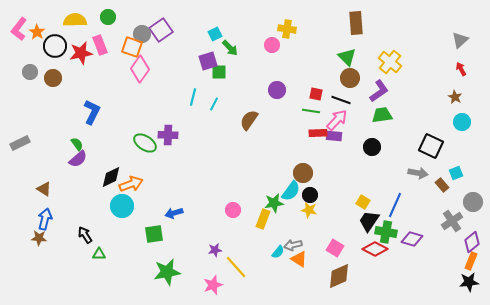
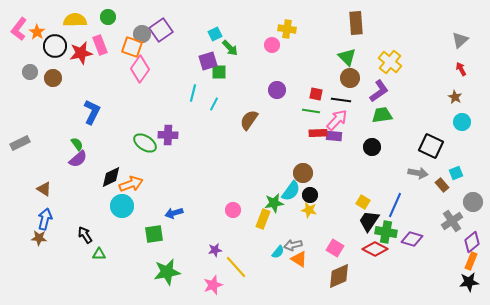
cyan line at (193, 97): moved 4 px up
black line at (341, 100): rotated 12 degrees counterclockwise
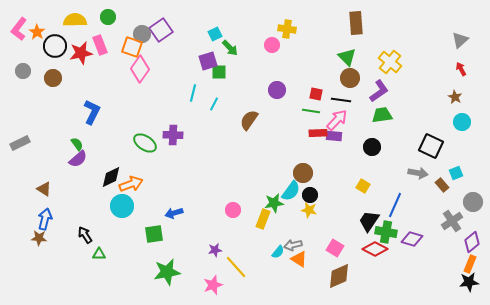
gray circle at (30, 72): moved 7 px left, 1 px up
purple cross at (168, 135): moved 5 px right
yellow square at (363, 202): moved 16 px up
orange rectangle at (471, 261): moved 1 px left, 3 px down
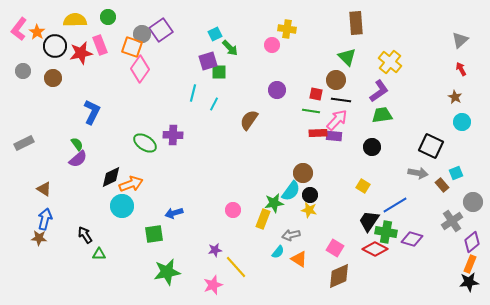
brown circle at (350, 78): moved 14 px left, 2 px down
gray rectangle at (20, 143): moved 4 px right
blue line at (395, 205): rotated 35 degrees clockwise
gray arrow at (293, 245): moved 2 px left, 10 px up
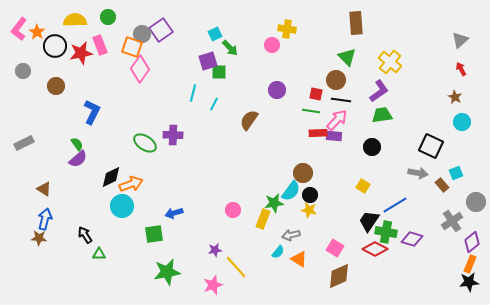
brown circle at (53, 78): moved 3 px right, 8 px down
gray circle at (473, 202): moved 3 px right
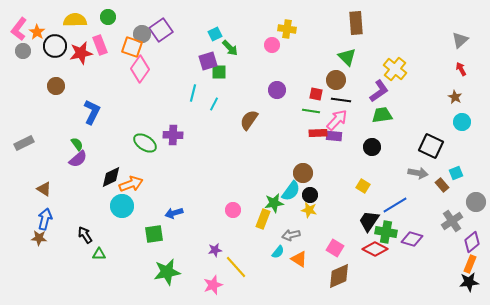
yellow cross at (390, 62): moved 5 px right, 7 px down
gray circle at (23, 71): moved 20 px up
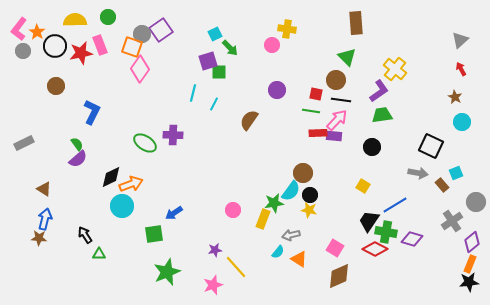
blue arrow at (174, 213): rotated 18 degrees counterclockwise
green star at (167, 272): rotated 12 degrees counterclockwise
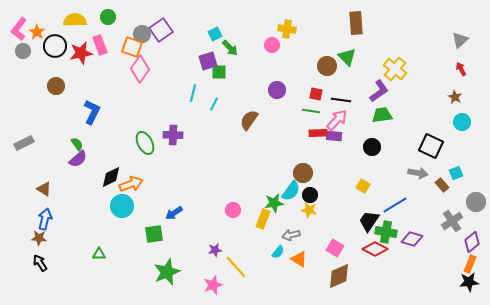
brown circle at (336, 80): moved 9 px left, 14 px up
green ellipse at (145, 143): rotated 30 degrees clockwise
black arrow at (85, 235): moved 45 px left, 28 px down
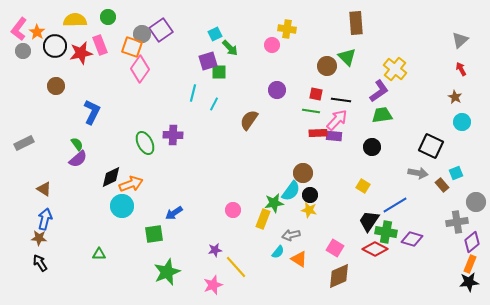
gray cross at (452, 221): moved 5 px right, 1 px down; rotated 25 degrees clockwise
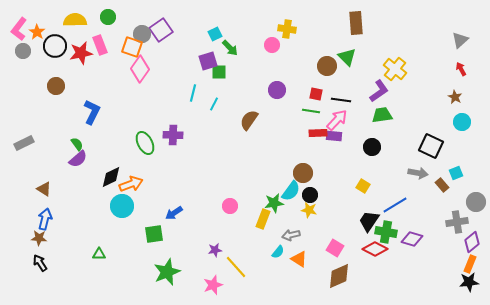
pink circle at (233, 210): moved 3 px left, 4 px up
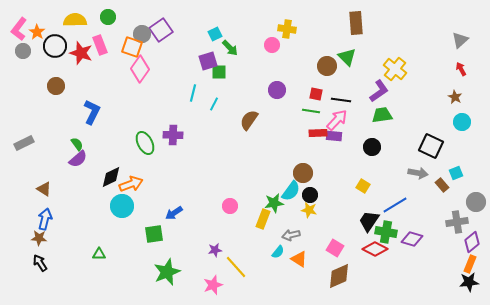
red star at (81, 53): rotated 30 degrees clockwise
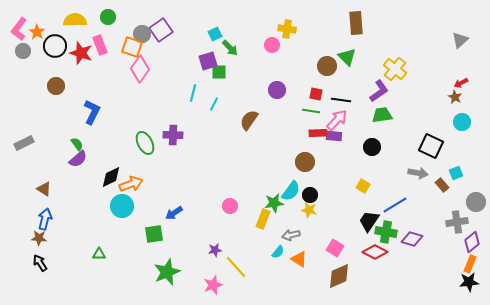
red arrow at (461, 69): moved 14 px down; rotated 88 degrees counterclockwise
brown circle at (303, 173): moved 2 px right, 11 px up
red diamond at (375, 249): moved 3 px down
